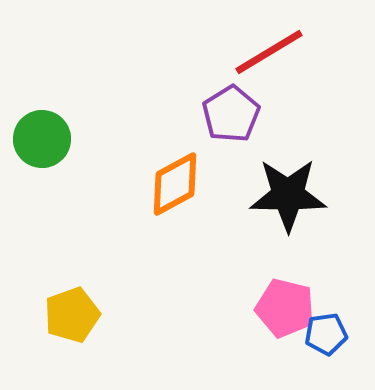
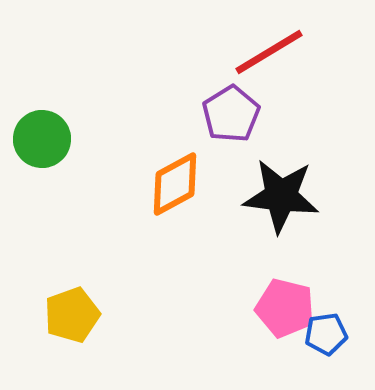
black star: moved 7 px left, 1 px down; rotated 6 degrees clockwise
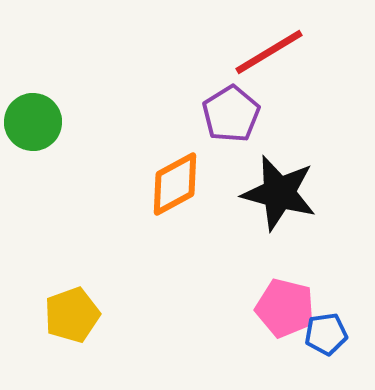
green circle: moved 9 px left, 17 px up
black star: moved 2 px left, 3 px up; rotated 8 degrees clockwise
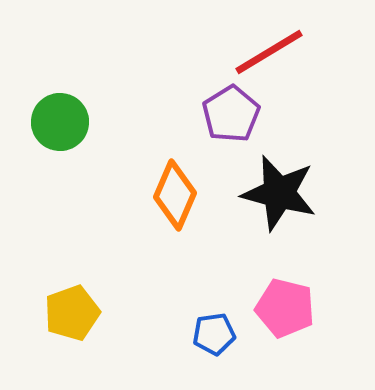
green circle: moved 27 px right
orange diamond: moved 11 px down; rotated 38 degrees counterclockwise
yellow pentagon: moved 2 px up
blue pentagon: moved 112 px left
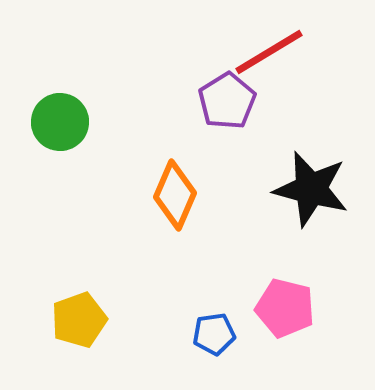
purple pentagon: moved 4 px left, 13 px up
black star: moved 32 px right, 4 px up
yellow pentagon: moved 7 px right, 7 px down
